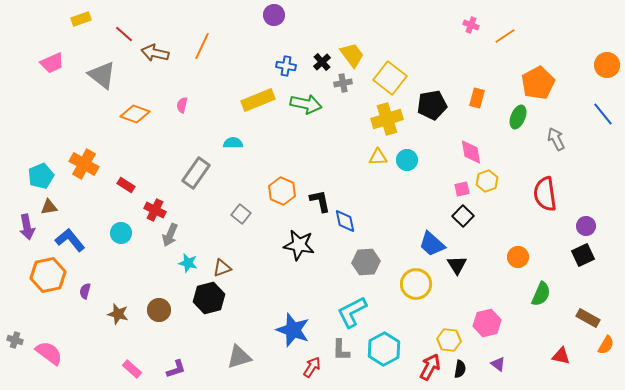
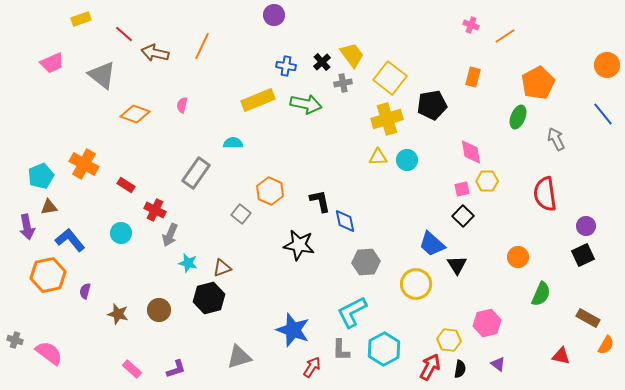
orange rectangle at (477, 98): moved 4 px left, 21 px up
yellow hexagon at (487, 181): rotated 20 degrees clockwise
orange hexagon at (282, 191): moved 12 px left
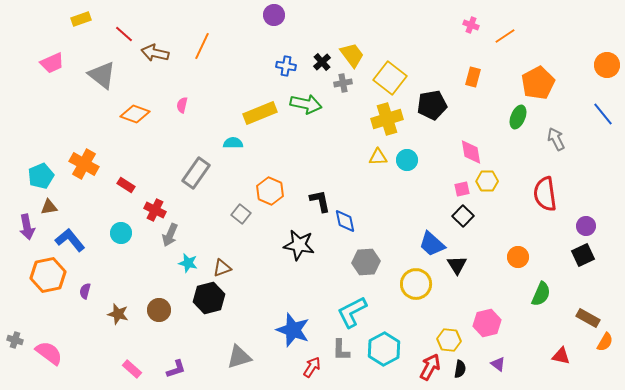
yellow rectangle at (258, 100): moved 2 px right, 13 px down
orange semicircle at (606, 345): moved 1 px left, 3 px up
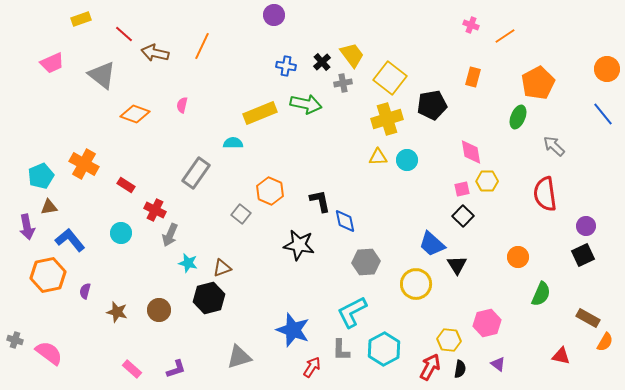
orange circle at (607, 65): moved 4 px down
gray arrow at (556, 139): moved 2 px left, 7 px down; rotated 20 degrees counterclockwise
brown star at (118, 314): moved 1 px left, 2 px up
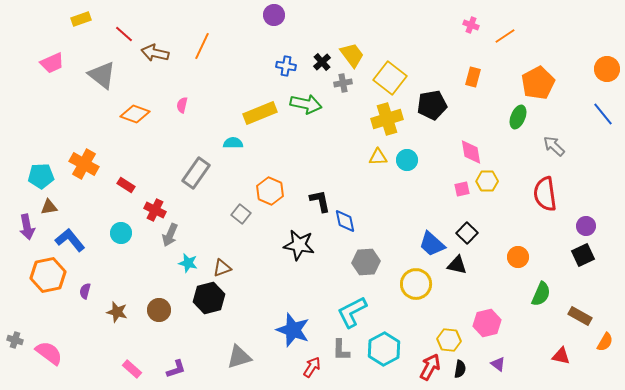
cyan pentagon at (41, 176): rotated 20 degrees clockwise
black square at (463, 216): moved 4 px right, 17 px down
black triangle at (457, 265): rotated 45 degrees counterclockwise
brown rectangle at (588, 318): moved 8 px left, 2 px up
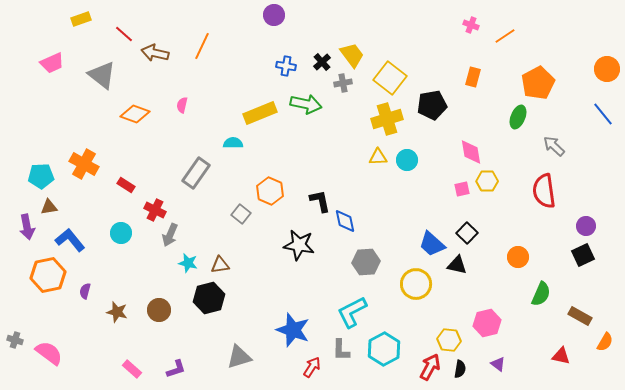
red semicircle at (545, 194): moved 1 px left, 3 px up
brown triangle at (222, 268): moved 2 px left, 3 px up; rotated 12 degrees clockwise
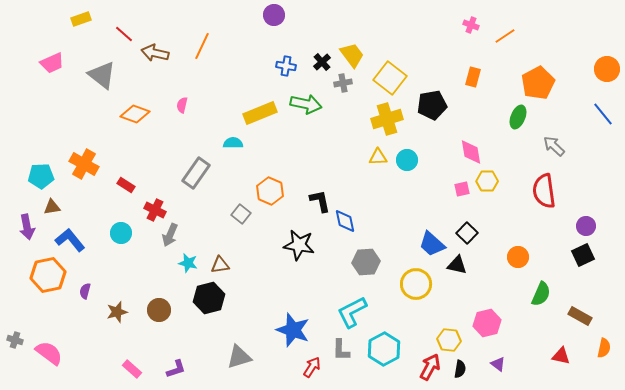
brown triangle at (49, 207): moved 3 px right
brown star at (117, 312): rotated 30 degrees counterclockwise
orange semicircle at (605, 342): moved 1 px left, 6 px down; rotated 18 degrees counterclockwise
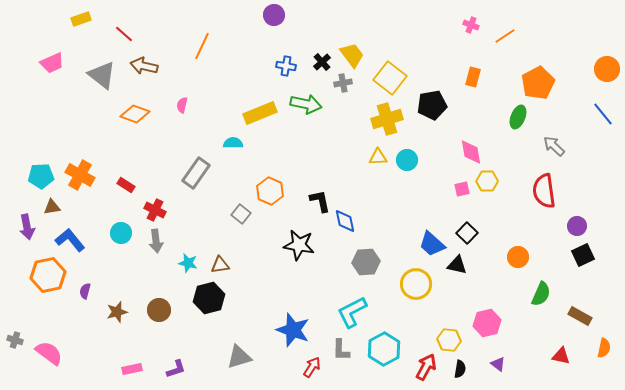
brown arrow at (155, 53): moved 11 px left, 13 px down
orange cross at (84, 164): moved 4 px left, 11 px down
purple circle at (586, 226): moved 9 px left
gray arrow at (170, 235): moved 14 px left, 6 px down; rotated 30 degrees counterclockwise
red arrow at (430, 367): moved 4 px left
pink rectangle at (132, 369): rotated 54 degrees counterclockwise
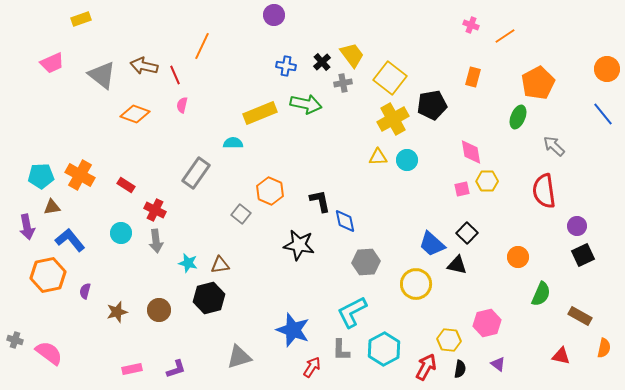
red line at (124, 34): moved 51 px right, 41 px down; rotated 24 degrees clockwise
yellow cross at (387, 119): moved 6 px right; rotated 12 degrees counterclockwise
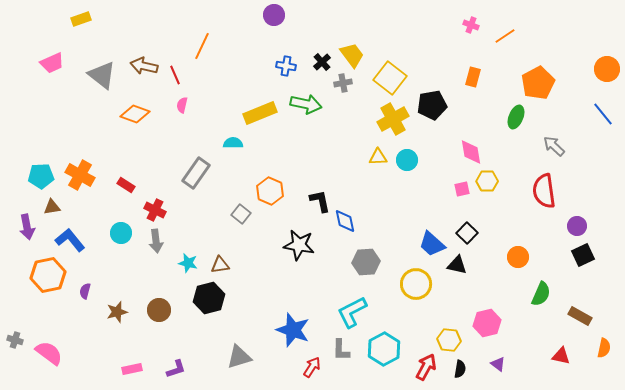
green ellipse at (518, 117): moved 2 px left
